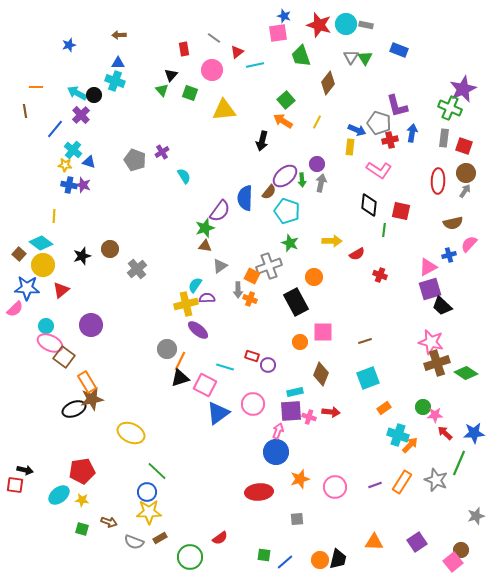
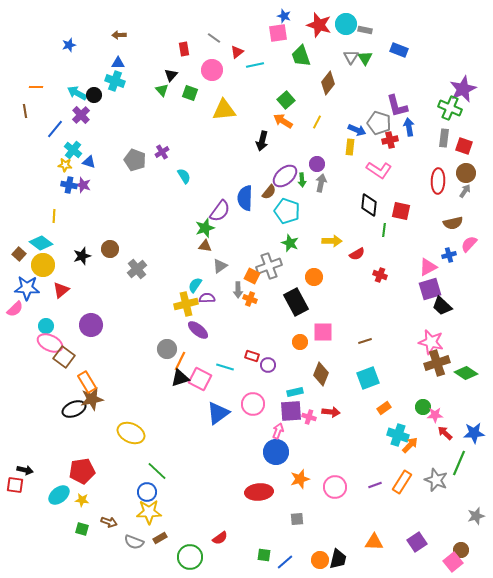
gray rectangle at (366, 25): moved 1 px left, 5 px down
blue arrow at (412, 133): moved 3 px left, 6 px up; rotated 18 degrees counterclockwise
pink square at (205, 385): moved 5 px left, 6 px up
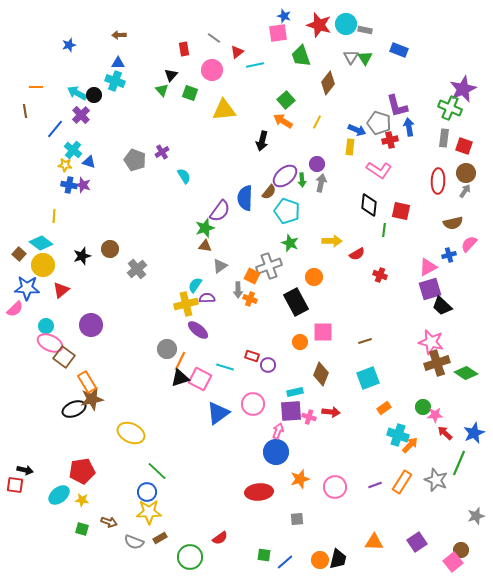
blue star at (474, 433): rotated 20 degrees counterclockwise
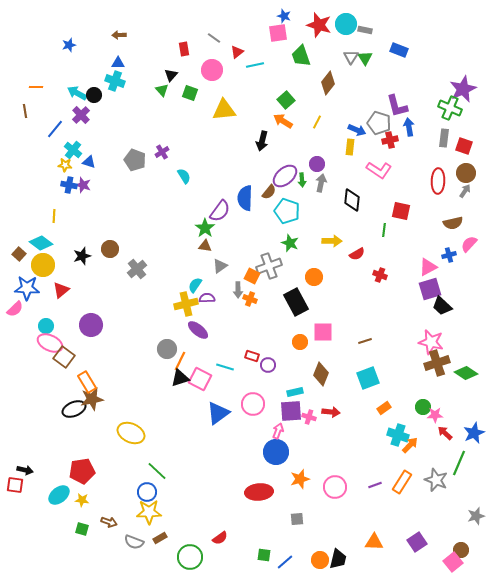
black diamond at (369, 205): moved 17 px left, 5 px up
green star at (205, 228): rotated 18 degrees counterclockwise
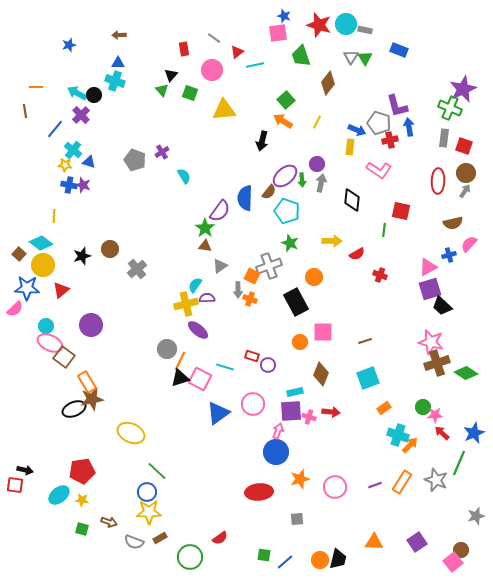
red arrow at (445, 433): moved 3 px left
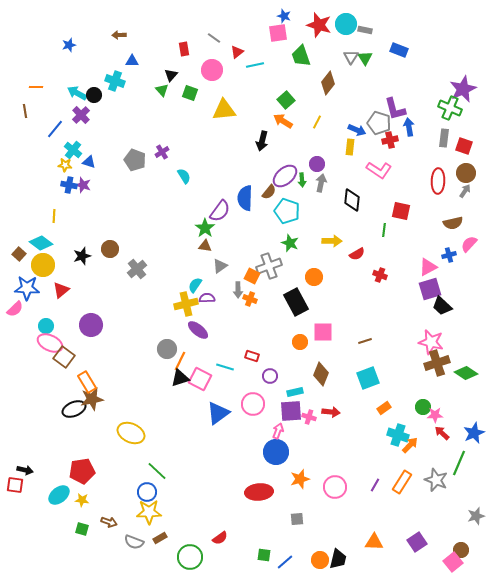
blue triangle at (118, 63): moved 14 px right, 2 px up
purple L-shape at (397, 106): moved 2 px left, 3 px down
purple circle at (268, 365): moved 2 px right, 11 px down
purple line at (375, 485): rotated 40 degrees counterclockwise
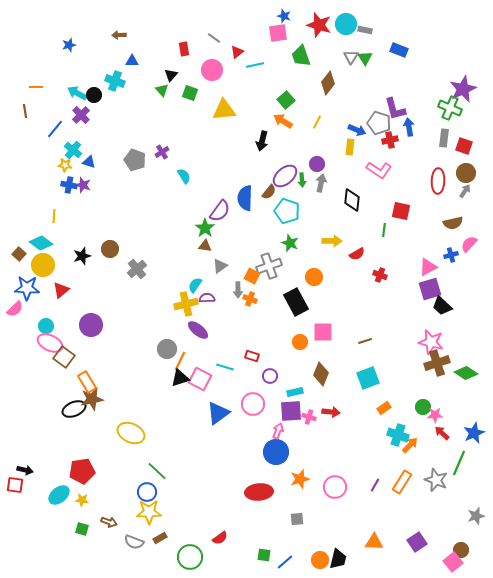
blue cross at (449, 255): moved 2 px right
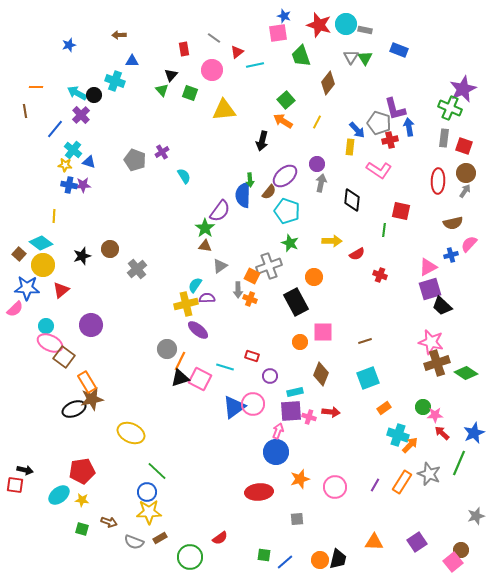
blue arrow at (357, 130): rotated 24 degrees clockwise
green arrow at (302, 180): moved 52 px left
purple star at (83, 185): rotated 21 degrees counterclockwise
blue semicircle at (245, 198): moved 2 px left, 3 px up
blue triangle at (218, 413): moved 16 px right, 6 px up
gray star at (436, 480): moved 7 px left, 6 px up
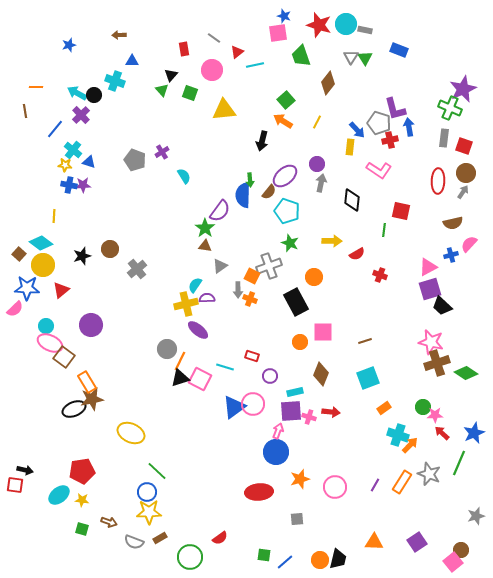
gray arrow at (465, 191): moved 2 px left, 1 px down
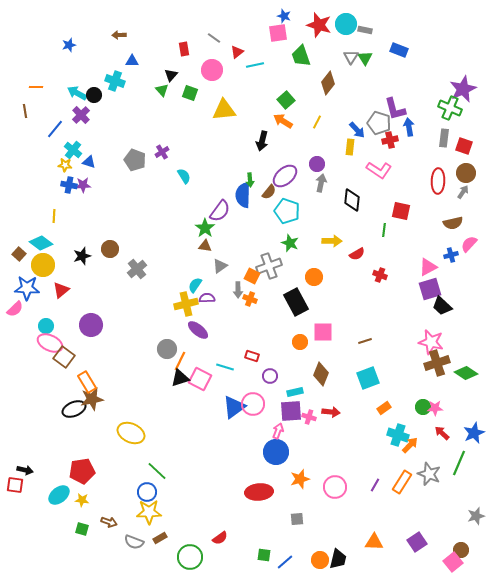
pink star at (435, 415): moved 7 px up
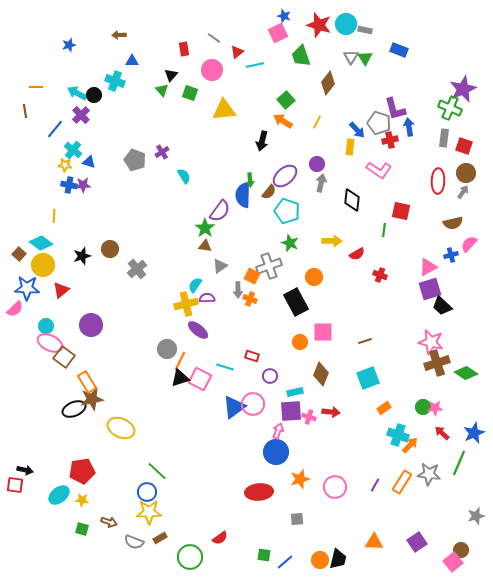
pink square at (278, 33): rotated 18 degrees counterclockwise
yellow ellipse at (131, 433): moved 10 px left, 5 px up
gray star at (429, 474): rotated 15 degrees counterclockwise
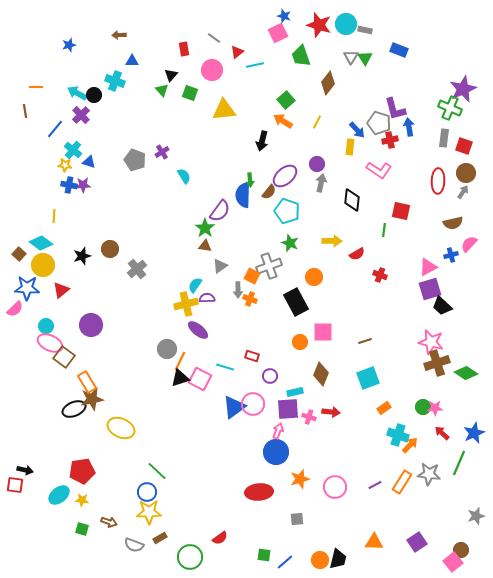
purple square at (291, 411): moved 3 px left, 2 px up
purple line at (375, 485): rotated 32 degrees clockwise
gray semicircle at (134, 542): moved 3 px down
